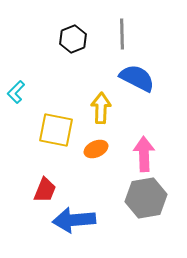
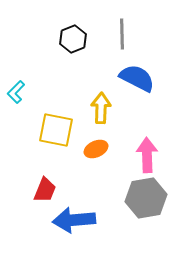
pink arrow: moved 3 px right, 1 px down
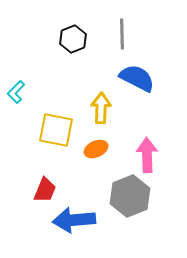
gray hexagon: moved 16 px left, 2 px up; rotated 12 degrees counterclockwise
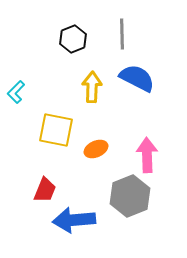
yellow arrow: moved 9 px left, 21 px up
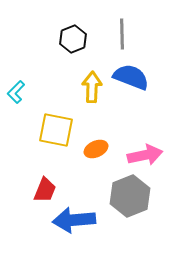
blue semicircle: moved 6 px left, 1 px up; rotated 6 degrees counterclockwise
pink arrow: moved 2 px left; rotated 80 degrees clockwise
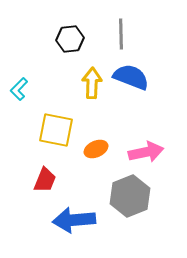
gray line: moved 1 px left
black hexagon: moved 3 px left; rotated 16 degrees clockwise
yellow arrow: moved 4 px up
cyan L-shape: moved 3 px right, 3 px up
pink arrow: moved 1 px right, 3 px up
red trapezoid: moved 10 px up
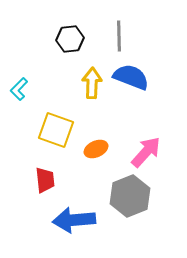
gray line: moved 2 px left, 2 px down
yellow square: rotated 9 degrees clockwise
pink arrow: rotated 36 degrees counterclockwise
red trapezoid: rotated 28 degrees counterclockwise
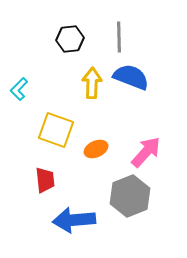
gray line: moved 1 px down
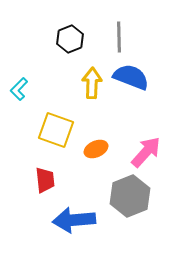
black hexagon: rotated 16 degrees counterclockwise
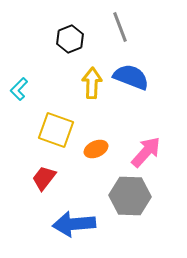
gray line: moved 1 px right, 10 px up; rotated 20 degrees counterclockwise
red trapezoid: moved 1 px left, 2 px up; rotated 136 degrees counterclockwise
gray hexagon: rotated 24 degrees clockwise
blue arrow: moved 4 px down
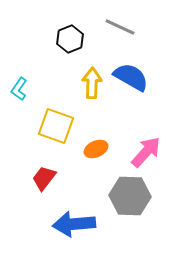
gray line: rotated 44 degrees counterclockwise
blue semicircle: rotated 9 degrees clockwise
cyan L-shape: rotated 10 degrees counterclockwise
yellow square: moved 4 px up
